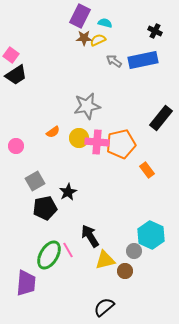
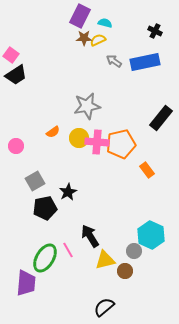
blue rectangle: moved 2 px right, 2 px down
green ellipse: moved 4 px left, 3 px down
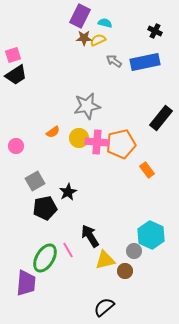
pink square: moved 2 px right; rotated 35 degrees clockwise
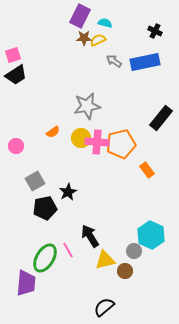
yellow circle: moved 2 px right
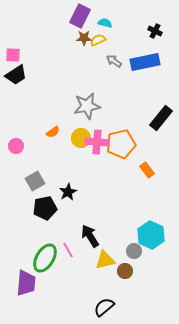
pink square: rotated 21 degrees clockwise
